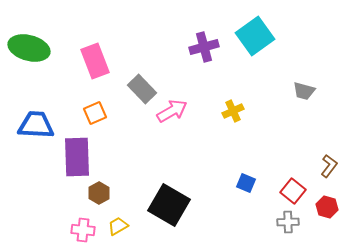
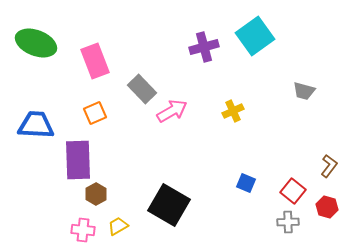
green ellipse: moved 7 px right, 5 px up; rotated 6 degrees clockwise
purple rectangle: moved 1 px right, 3 px down
brown hexagon: moved 3 px left, 1 px down
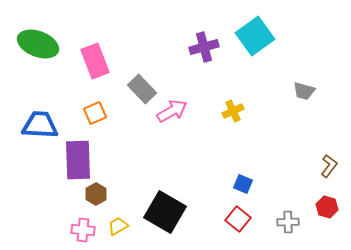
green ellipse: moved 2 px right, 1 px down
blue trapezoid: moved 4 px right
blue square: moved 3 px left, 1 px down
red square: moved 55 px left, 28 px down
black square: moved 4 px left, 7 px down
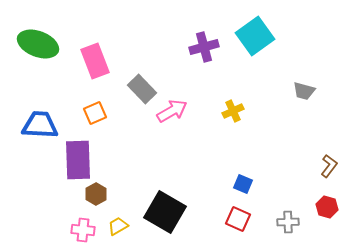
red square: rotated 15 degrees counterclockwise
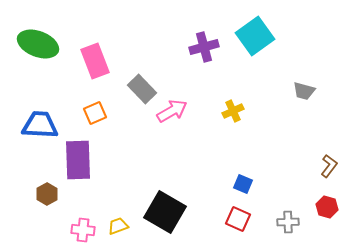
brown hexagon: moved 49 px left
yellow trapezoid: rotated 10 degrees clockwise
